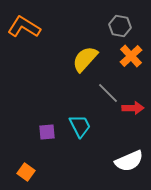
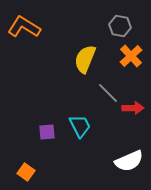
yellow semicircle: rotated 20 degrees counterclockwise
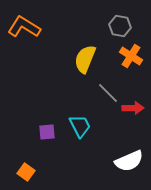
orange cross: rotated 15 degrees counterclockwise
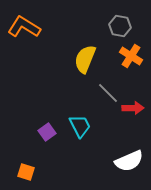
purple square: rotated 30 degrees counterclockwise
orange square: rotated 18 degrees counterclockwise
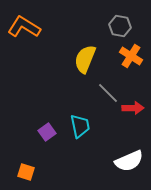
cyan trapezoid: rotated 15 degrees clockwise
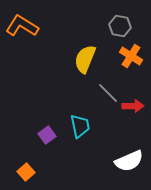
orange L-shape: moved 2 px left, 1 px up
red arrow: moved 2 px up
purple square: moved 3 px down
orange square: rotated 30 degrees clockwise
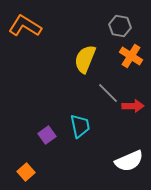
orange L-shape: moved 3 px right
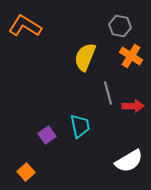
yellow semicircle: moved 2 px up
gray line: rotated 30 degrees clockwise
white semicircle: rotated 8 degrees counterclockwise
